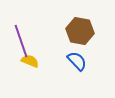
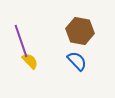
yellow semicircle: rotated 24 degrees clockwise
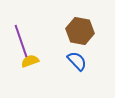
yellow semicircle: rotated 66 degrees counterclockwise
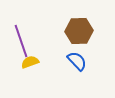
brown hexagon: moved 1 px left; rotated 12 degrees counterclockwise
yellow semicircle: moved 1 px down
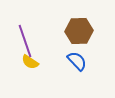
purple line: moved 4 px right
yellow semicircle: rotated 126 degrees counterclockwise
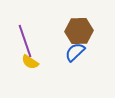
blue semicircle: moved 2 px left, 9 px up; rotated 90 degrees counterclockwise
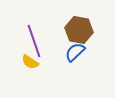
brown hexagon: moved 1 px up; rotated 12 degrees clockwise
purple line: moved 9 px right
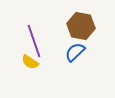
brown hexagon: moved 2 px right, 4 px up
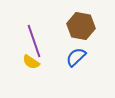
blue semicircle: moved 1 px right, 5 px down
yellow semicircle: moved 1 px right
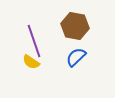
brown hexagon: moved 6 px left
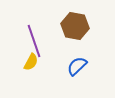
blue semicircle: moved 1 px right, 9 px down
yellow semicircle: rotated 96 degrees counterclockwise
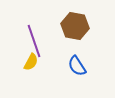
blue semicircle: rotated 80 degrees counterclockwise
